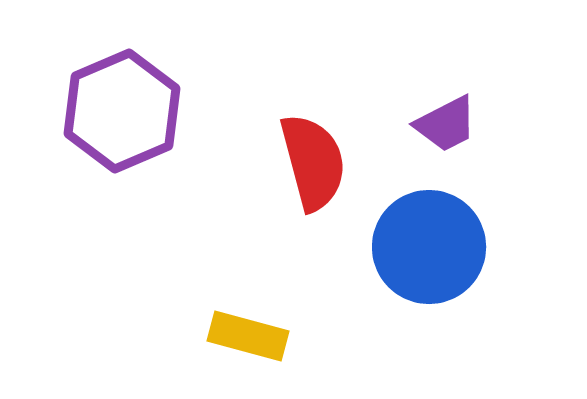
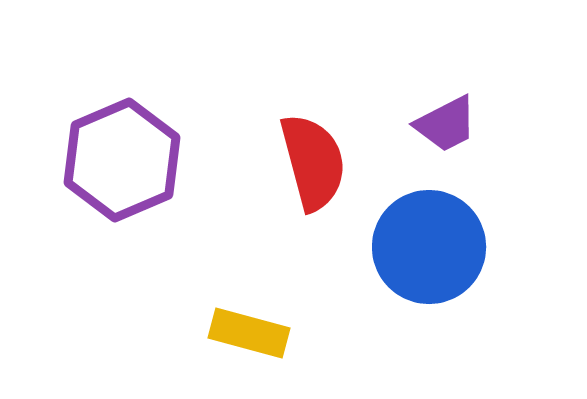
purple hexagon: moved 49 px down
yellow rectangle: moved 1 px right, 3 px up
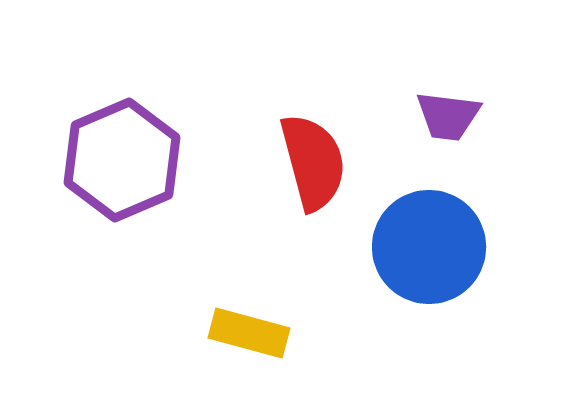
purple trapezoid: moved 2 px right, 8 px up; rotated 34 degrees clockwise
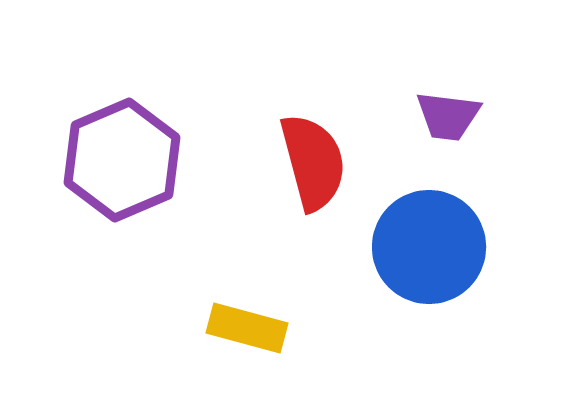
yellow rectangle: moved 2 px left, 5 px up
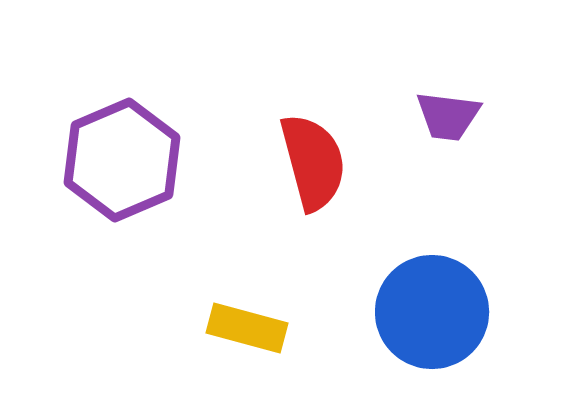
blue circle: moved 3 px right, 65 px down
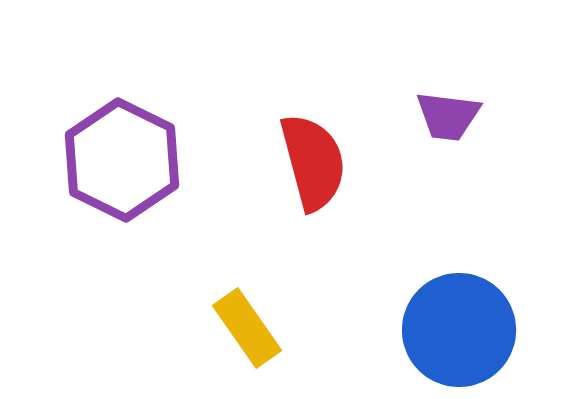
purple hexagon: rotated 11 degrees counterclockwise
blue circle: moved 27 px right, 18 px down
yellow rectangle: rotated 40 degrees clockwise
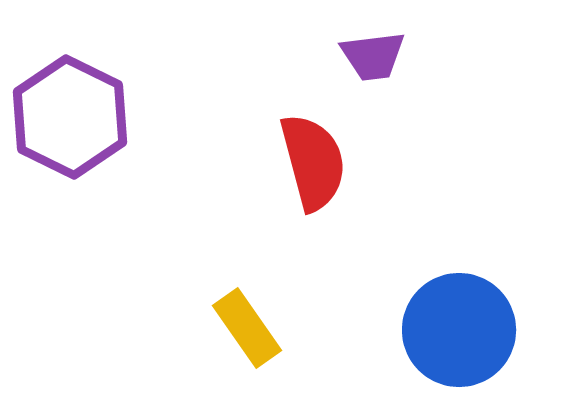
purple trapezoid: moved 75 px left, 60 px up; rotated 14 degrees counterclockwise
purple hexagon: moved 52 px left, 43 px up
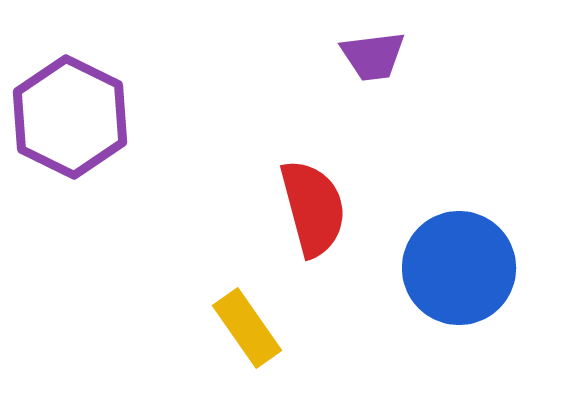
red semicircle: moved 46 px down
blue circle: moved 62 px up
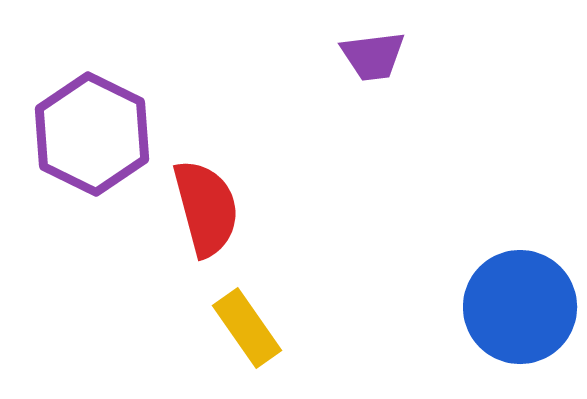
purple hexagon: moved 22 px right, 17 px down
red semicircle: moved 107 px left
blue circle: moved 61 px right, 39 px down
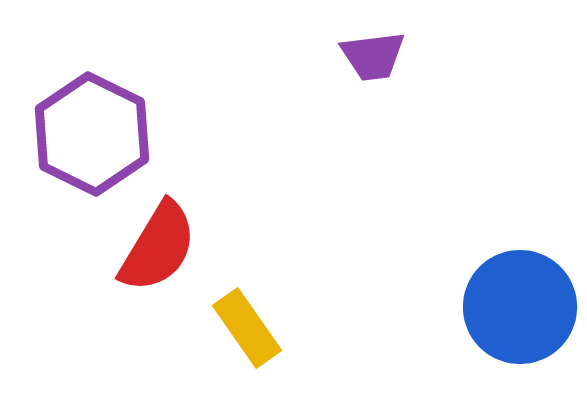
red semicircle: moved 48 px left, 39 px down; rotated 46 degrees clockwise
